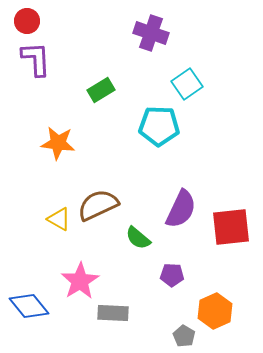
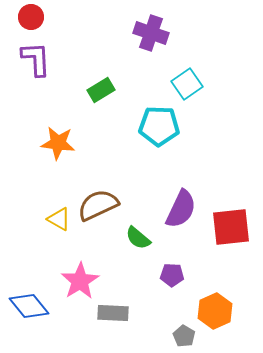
red circle: moved 4 px right, 4 px up
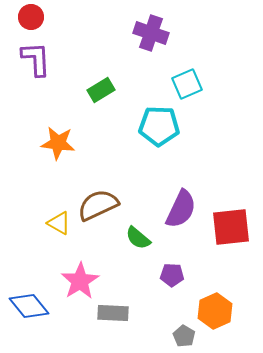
cyan square: rotated 12 degrees clockwise
yellow triangle: moved 4 px down
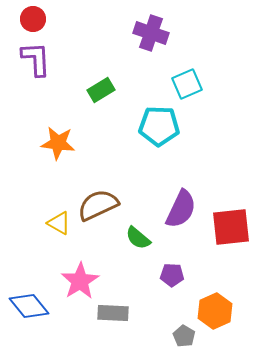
red circle: moved 2 px right, 2 px down
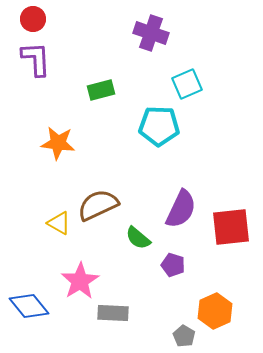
green rectangle: rotated 16 degrees clockwise
purple pentagon: moved 1 px right, 10 px up; rotated 15 degrees clockwise
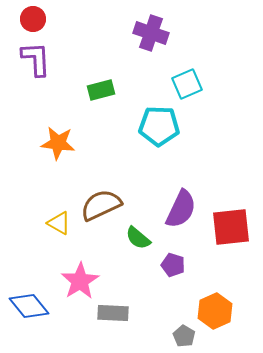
brown semicircle: moved 3 px right
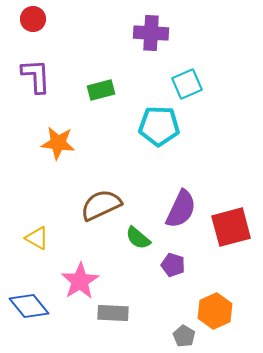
purple cross: rotated 16 degrees counterclockwise
purple L-shape: moved 17 px down
yellow triangle: moved 22 px left, 15 px down
red square: rotated 9 degrees counterclockwise
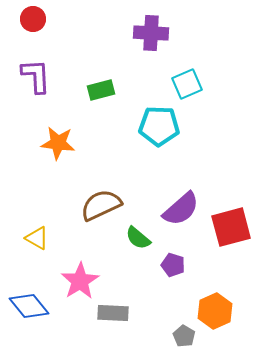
purple semicircle: rotated 24 degrees clockwise
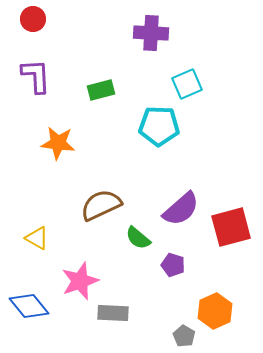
pink star: rotated 12 degrees clockwise
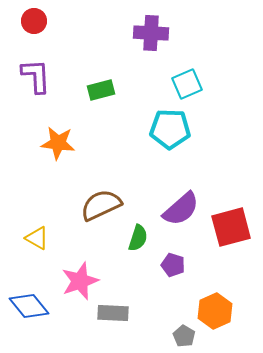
red circle: moved 1 px right, 2 px down
cyan pentagon: moved 11 px right, 3 px down
green semicircle: rotated 112 degrees counterclockwise
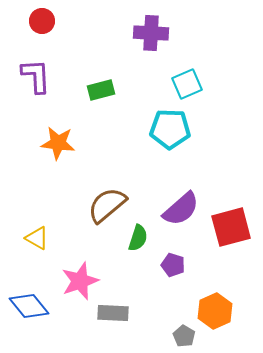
red circle: moved 8 px right
brown semicircle: moved 6 px right; rotated 15 degrees counterclockwise
